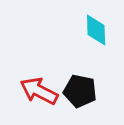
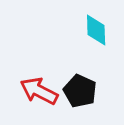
black pentagon: rotated 12 degrees clockwise
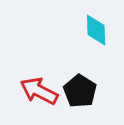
black pentagon: rotated 8 degrees clockwise
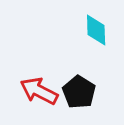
black pentagon: moved 1 px left, 1 px down
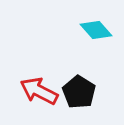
cyan diamond: rotated 40 degrees counterclockwise
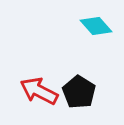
cyan diamond: moved 4 px up
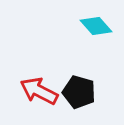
black pentagon: rotated 16 degrees counterclockwise
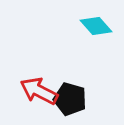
black pentagon: moved 9 px left, 7 px down
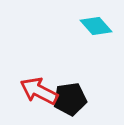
black pentagon: rotated 24 degrees counterclockwise
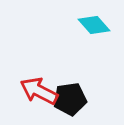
cyan diamond: moved 2 px left, 1 px up
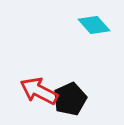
black pentagon: rotated 16 degrees counterclockwise
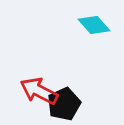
black pentagon: moved 6 px left, 5 px down
